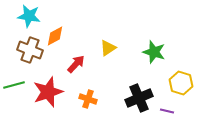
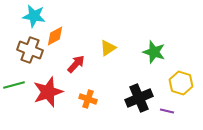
cyan star: moved 5 px right
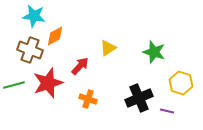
red arrow: moved 4 px right, 2 px down
red star: moved 9 px up
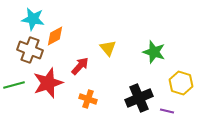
cyan star: moved 1 px left, 3 px down
yellow triangle: rotated 36 degrees counterclockwise
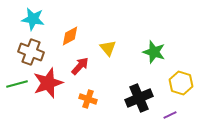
orange diamond: moved 15 px right
brown cross: moved 1 px right, 2 px down
green line: moved 3 px right, 1 px up
purple line: moved 3 px right, 4 px down; rotated 40 degrees counterclockwise
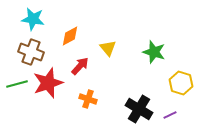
black cross: moved 11 px down; rotated 36 degrees counterclockwise
